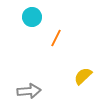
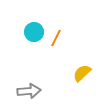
cyan circle: moved 2 px right, 15 px down
yellow semicircle: moved 1 px left, 3 px up
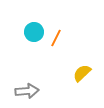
gray arrow: moved 2 px left
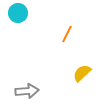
cyan circle: moved 16 px left, 19 px up
orange line: moved 11 px right, 4 px up
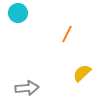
gray arrow: moved 3 px up
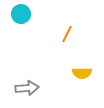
cyan circle: moved 3 px right, 1 px down
yellow semicircle: rotated 138 degrees counterclockwise
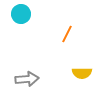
gray arrow: moved 9 px up
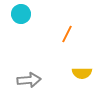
gray arrow: moved 2 px right, 1 px down
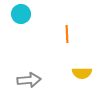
orange line: rotated 30 degrees counterclockwise
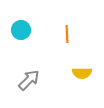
cyan circle: moved 16 px down
gray arrow: rotated 40 degrees counterclockwise
